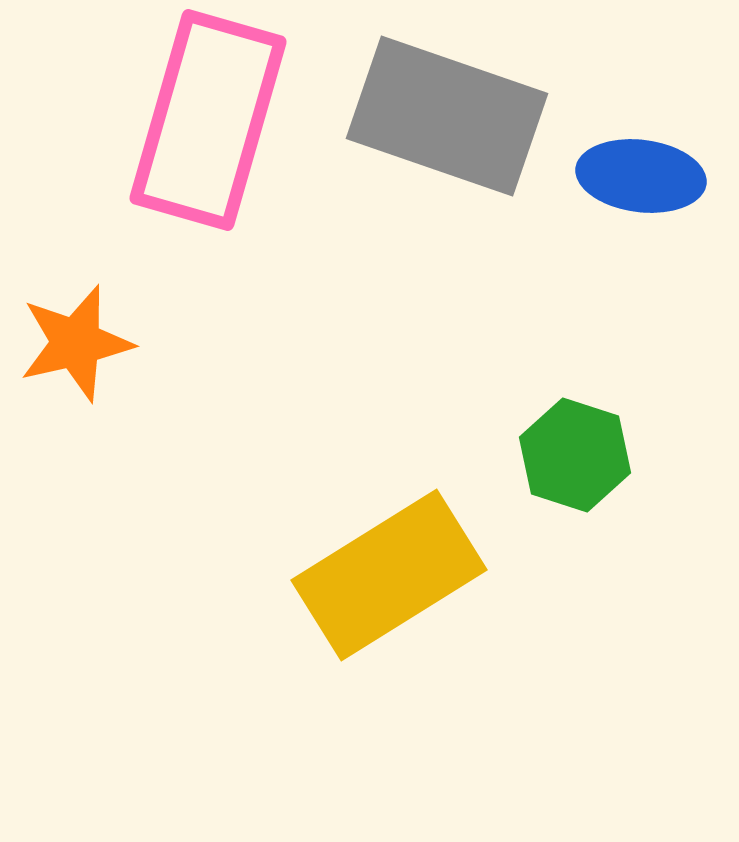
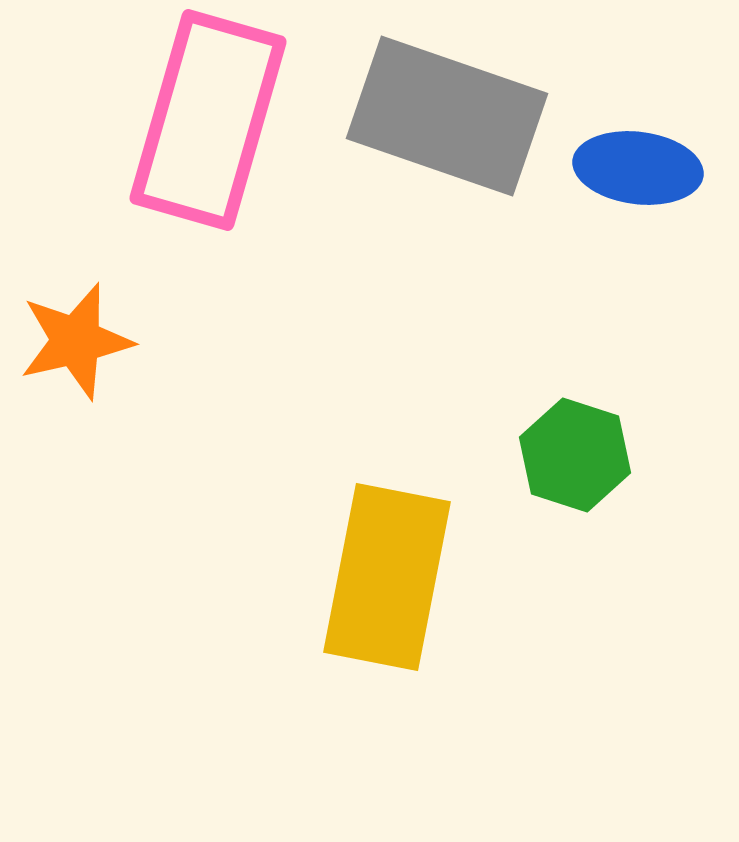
blue ellipse: moved 3 px left, 8 px up
orange star: moved 2 px up
yellow rectangle: moved 2 px left, 2 px down; rotated 47 degrees counterclockwise
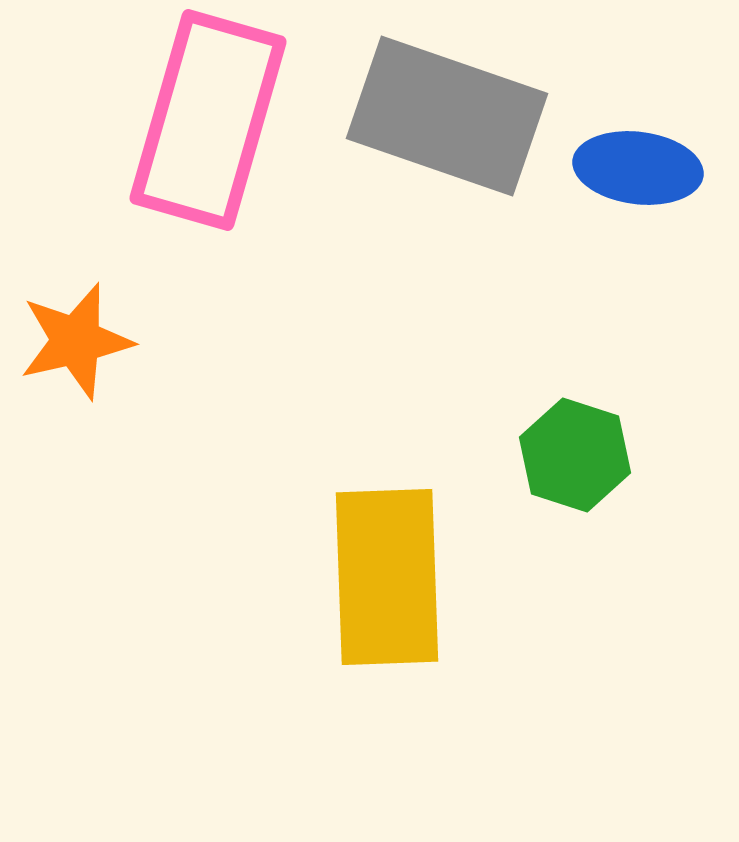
yellow rectangle: rotated 13 degrees counterclockwise
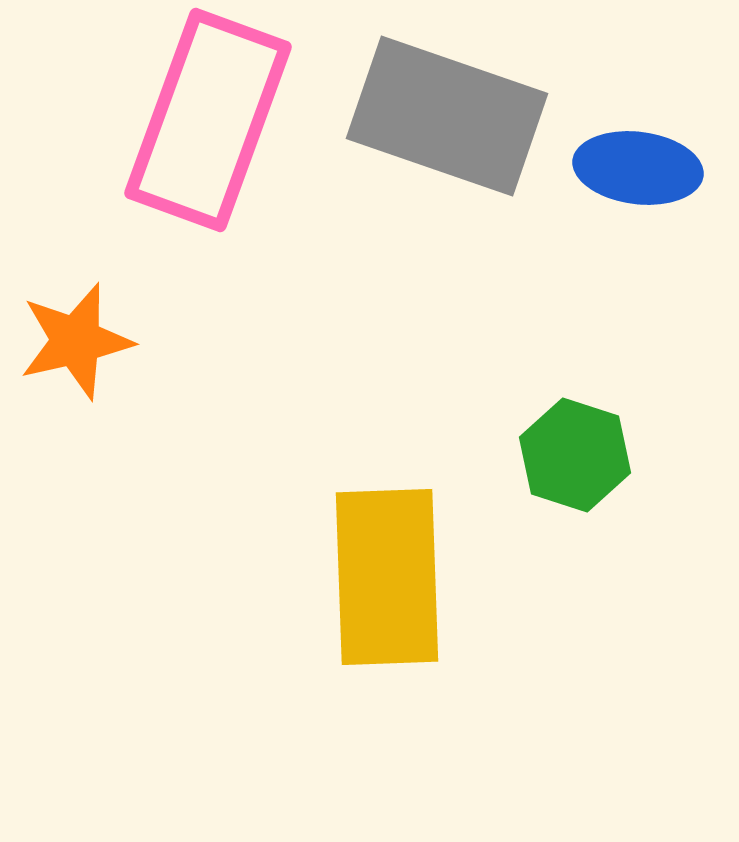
pink rectangle: rotated 4 degrees clockwise
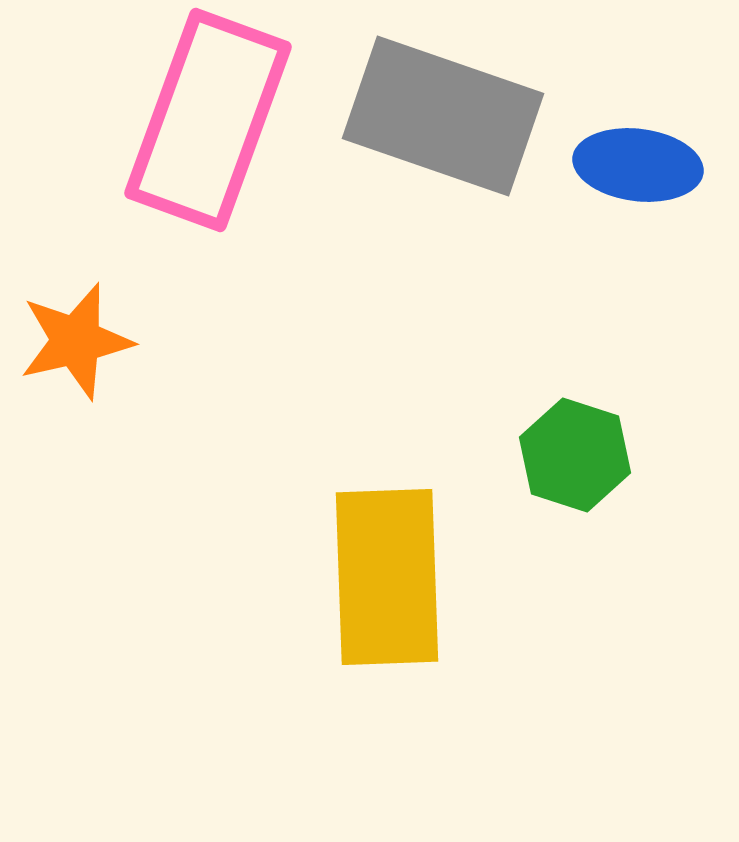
gray rectangle: moved 4 px left
blue ellipse: moved 3 px up
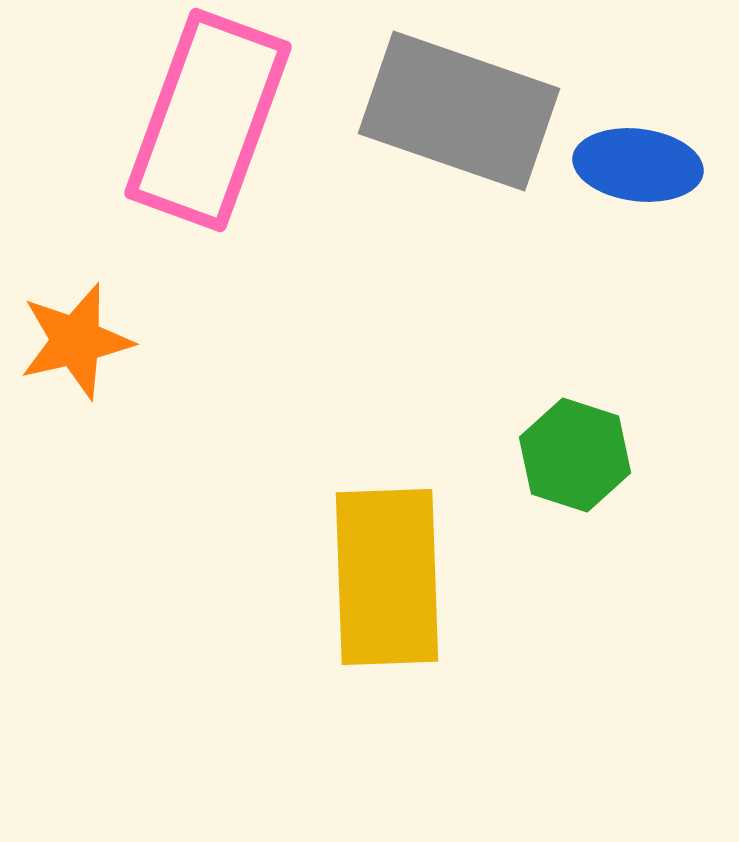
gray rectangle: moved 16 px right, 5 px up
